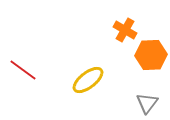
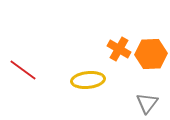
orange cross: moved 6 px left, 19 px down
orange hexagon: moved 1 px up
yellow ellipse: rotated 32 degrees clockwise
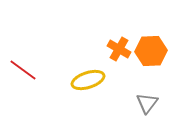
orange hexagon: moved 3 px up
yellow ellipse: rotated 12 degrees counterclockwise
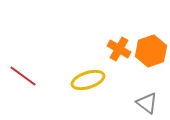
orange hexagon: rotated 16 degrees counterclockwise
red line: moved 6 px down
gray triangle: rotated 30 degrees counterclockwise
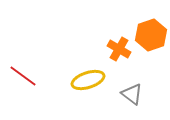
orange hexagon: moved 16 px up
gray triangle: moved 15 px left, 9 px up
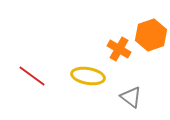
red line: moved 9 px right
yellow ellipse: moved 4 px up; rotated 28 degrees clockwise
gray triangle: moved 1 px left, 3 px down
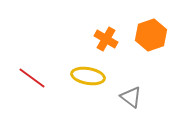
orange cross: moved 13 px left, 10 px up
red line: moved 2 px down
